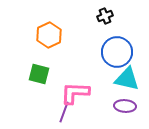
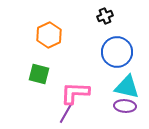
cyan triangle: moved 8 px down
purple line: moved 2 px right, 1 px down; rotated 10 degrees clockwise
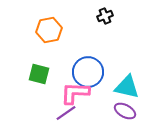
orange hexagon: moved 5 px up; rotated 15 degrees clockwise
blue circle: moved 29 px left, 20 px down
purple ellipse: moved 5 px down; rotated 25 degrees clockwise
purple line: rotated 25 degrees clockwise
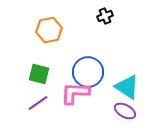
cyan triangle: rotated 20 degrees clockwise
purple line: moved 28 px left, 10 px up
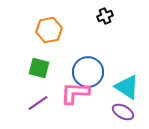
green square: moved 6 px up
purple ellipse: moved 2 px left, 1 px down
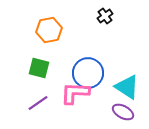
black cross: rotated 14 degrees counterclockwise
blue circle: moved 1 px down
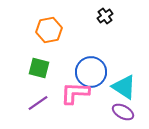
blue circle: moved 3 px right, 1 px up
cyan triangle: moved 3 px left
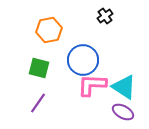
blue circle: moved 8 px left, 12 px up
pink L-shape: moved 17 px right, 8 px up
purple line: rotated 20 degrees counterclockwise
